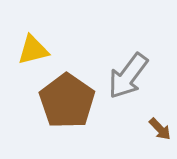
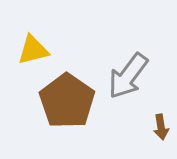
brown arrow: moved 1 px right, 2 px up; rotated 35 degrees clockwise
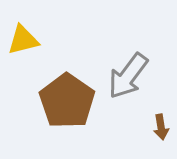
yellow triangle: moved 10 px left, 10 px up
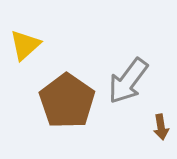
yellow triangle: moved 2 px right, 5 px down; rotated 28 degrees counterclockwise
gray arrow: moved 5 px down
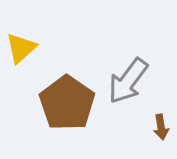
yellow triangle: moved 4 px left, 3 px down
brown pentagon: moved 2 px down
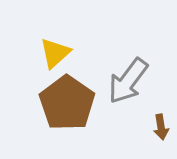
yellow triangle: moved 34 px right, 5 px down
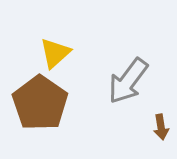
brown pentagon: moved 27 px left
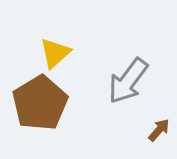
brown pentagon: rotated 6 degrees clockwise
brown arrow: moved 2 px left, 3 px down; rotated 130 degrees counterclockwise
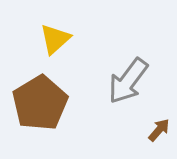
yellow triangle: moved 14 px up
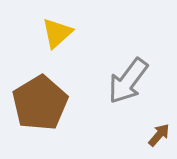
yellow triangle: moved 2 px right, 6 px up
brown arrow: moved 5 px down
